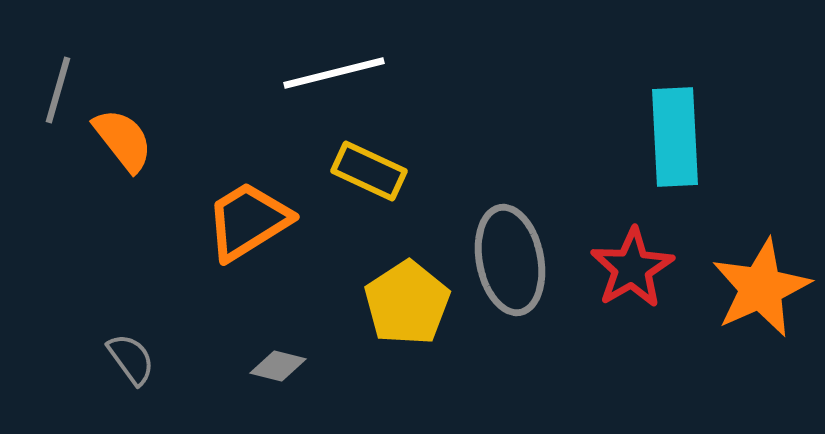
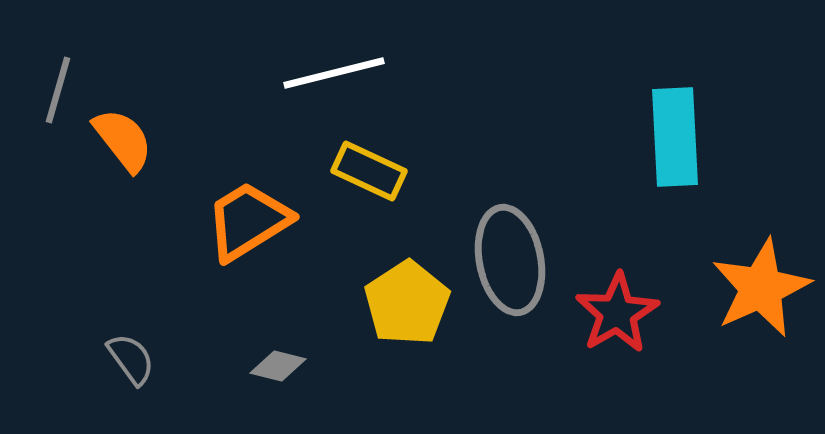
red star: moved 15 px left, 45 px down
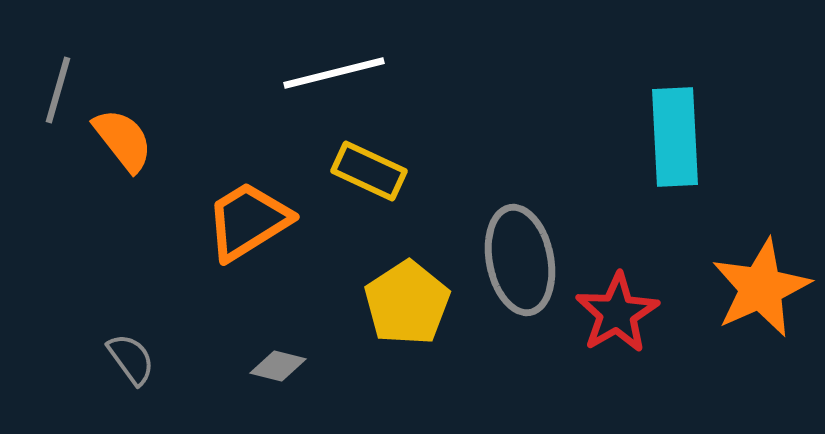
gray ellipse: moved 10 px right
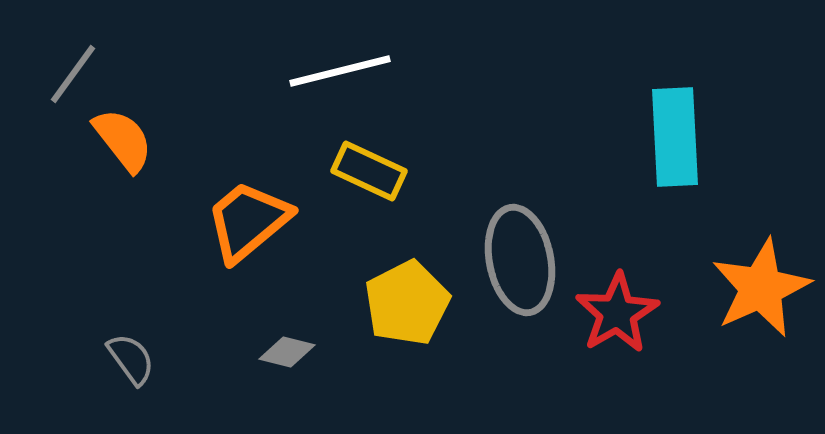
white line: moved 6 px right, 2 px up
gray line: moved 15 px right, 16 px up; rotated 20 degrees clockwise
orange trapezoid: rotated 8 degrees counterclockwise
yellow pentagon: rotated 6 degrees clockwise
gray diamond: moved 9 px right, 14 px up
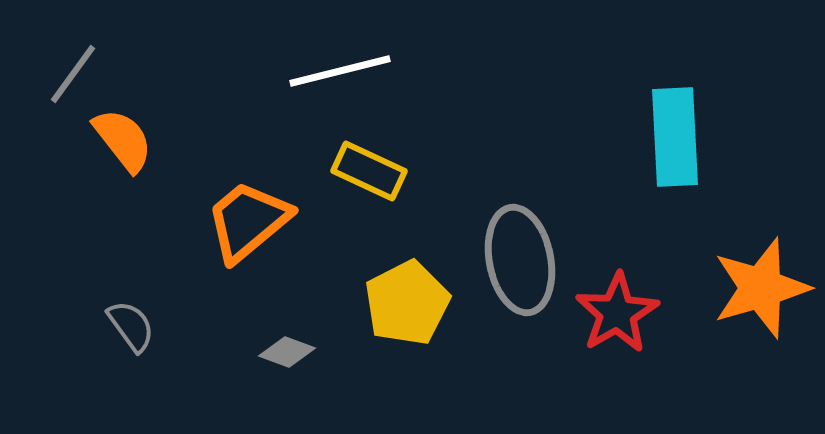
orange star: rotated 8 degrees clockwise
gray diamond: rotated 6 degrees clockwise
gray semicircle: moved 33 px up
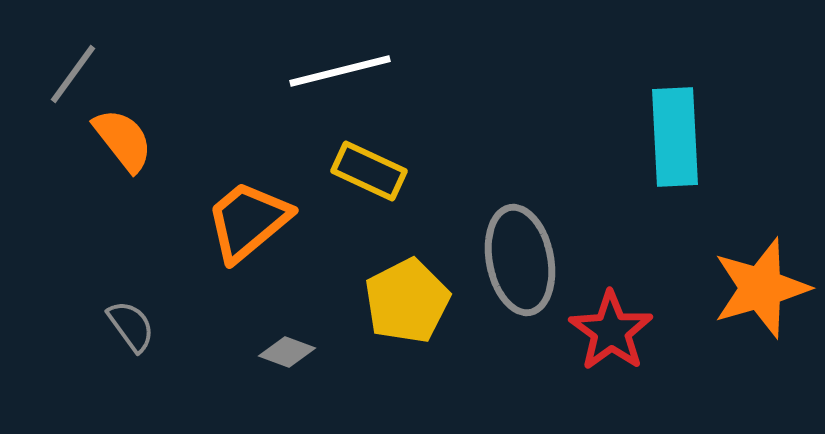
yellow pentagon: moved 2 px up
red star: moved 6 px left, 18 px down; rotated 6 degrees counterclockwise
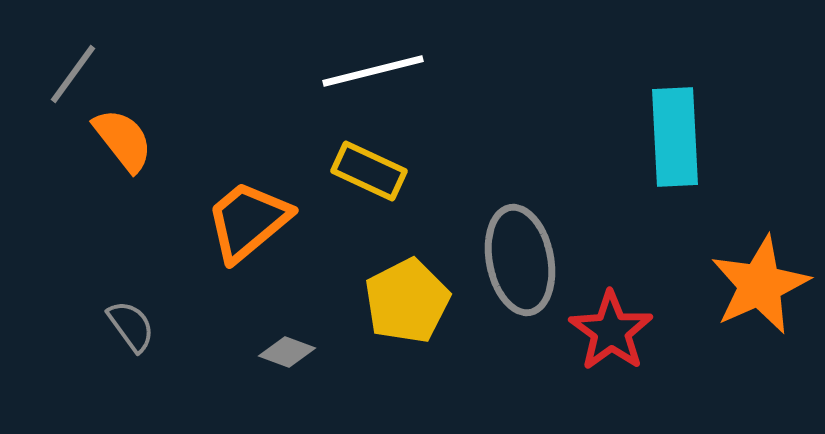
white line: moved 33 px right
orange star: moved 1 px left, 3 px up; rotated 8 degrees counterclockwise
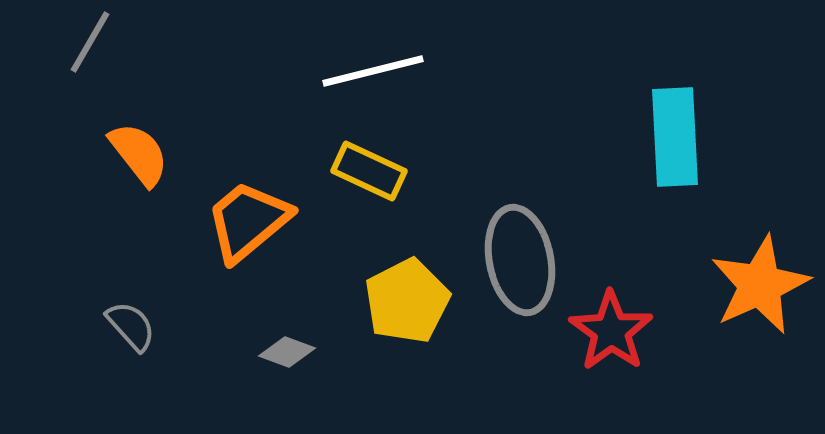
gray line: moved 17 px right, 32 px up; rotated 6 degrees counterclockwise
orange semicircle: moved 16 px right, 14 px down
gray semicircle: rotated 6 degrees counterclockwise
